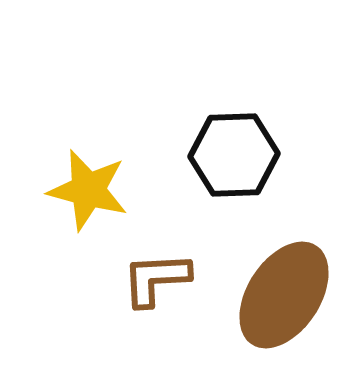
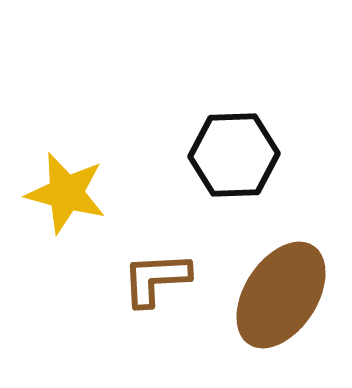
yellow star: moved 22 px left, 3 px down
brown ellipse: moved 3 px left
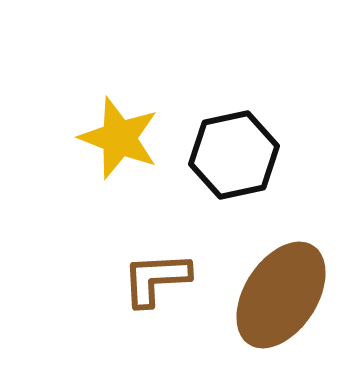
black hexagon: rotated 10 degrees counterclockwise
yellow star: moved 53 px right, 55 px up; rotated 6 degrees clockwise
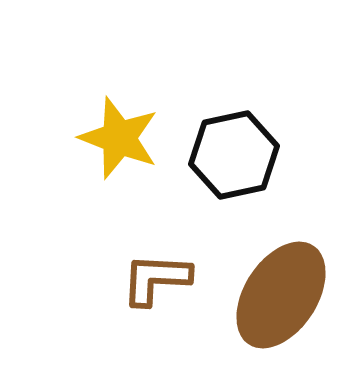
brown L-shape: rotated 6 degrees clockwise
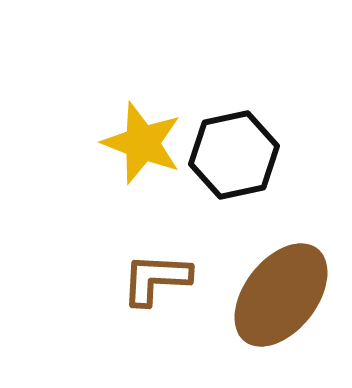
yellow star: moved 23 px right, 5 px down
brown ellipse: rotated 5 degrees clockwise
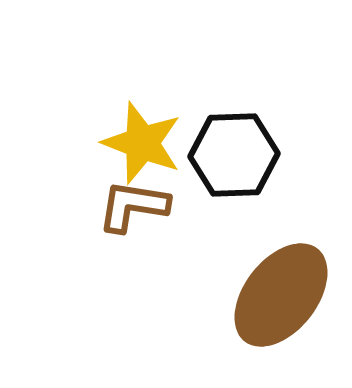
black hexagon: rotated 10 degrees clockwise
brown L-shape: moved 23 px left, 73 px up; rotated 6 degrees clockwise
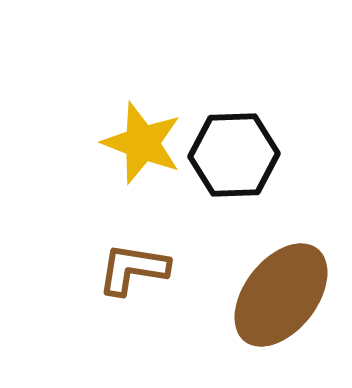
brown L-shape: moved 63 px down
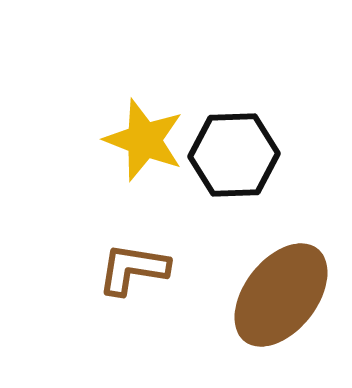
yellow star: moved 2 px right, 3 px up
